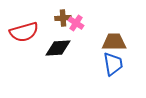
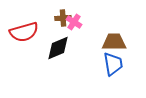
pink cross: moved 2 px left, 1 px up
black diamond: rotated 20 degrees counterclockwise
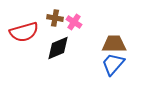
brown cross: moved 8 px left; rotated 14 degrees clockwise
brown trapezoid: moved 2 px down
blue trapezoid: rotated 130 degrees counterclockwise
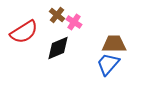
brown cross: moved 2 px right, 3 px up; rotated 28 degrees clockwise
red semicircle: rotated 16 degrees counterclockwise
blue trapezoid: moved 5 px left
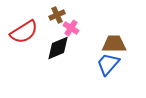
brown cross: rotated 28 degrees clockwise
pink cross: moved 3 px left, 6 px down
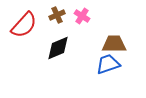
pink cross: moved 11 px right, 12 px up
red semicircle: moved 7 px up; rotated 16 degrees counterclockwise
blue trapezoid: rotated 30 degrees clockwise
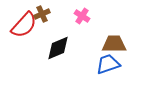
brown cross: moved 15 px left, 1 px up
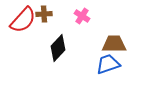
brown cross: moved 2 px right; rotated 21 degrees clockwise
red semicircle: moved 1 px left, 5 px up
black diamond: rotated 24 degrees counterclockwise
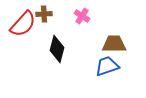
red semicircle: moved 4 px down
black diamond: moved 1 px left, 1 px down; rotated 28 degrees counterclockwise
blue trapezoid: moved 1 px left, 2 px down
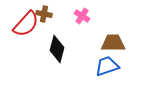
brown cross: rotated 14 degrees clockwise
red semicircle: moved 3 px right
brown trapezoid: moved 1 px left, 1 px up
